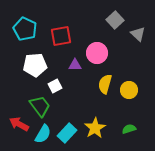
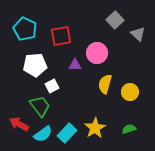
white square: moved 3 px left
yellow circle: moved 1 px right, 2 px down
cyan semicircle: rotated 24 degrees clockwise
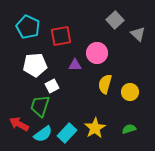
cyan pentagon: moved 3 px right, 2 px up
green trapezoid: rotated 125 degrees counterclockwise
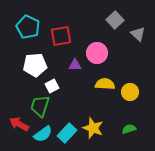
yellow semicircle: rotated 78 degrees clockwise
yellow star: moved 2 px left; rotated 20 degrees counterclockwise
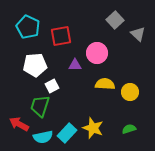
cyan semicircle: moved 3 px down; rotated 24 degrees clockwise
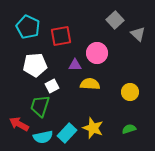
yellow semicircle: moved 15 px left
